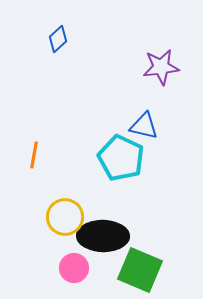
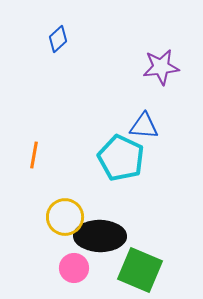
blue triangle: rotated 8 degrees counterclockwise
black ellipse: moved 3 px left
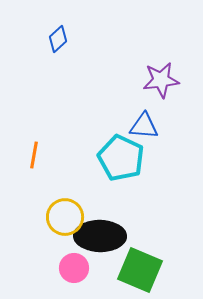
purple star: moved 13 px down
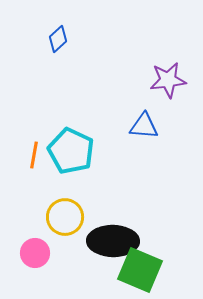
purple star: moved 7 px right
cyan pentagon: moved 50 px left, 7 px up
black ellipse: moved 13 px right, 5 px down
pink circle: moved 39 px left, 15 px up
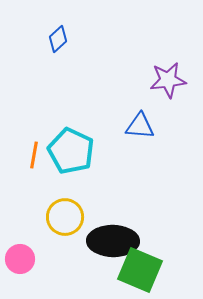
blue triangle: moved 4 px left
pink circle: moved 15 px left, 6 px down
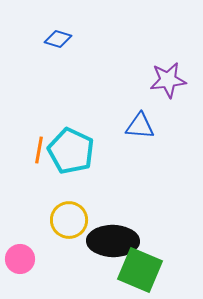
blue diamond: rotated 60 degrees clockwise
orange line: moved 5 px right, 5 px up
yellow circle: moved 4 px right, 3 px down
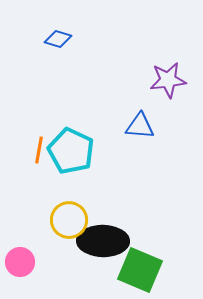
black ellipse: moved 10 px left
pink circle: moved 3 px down
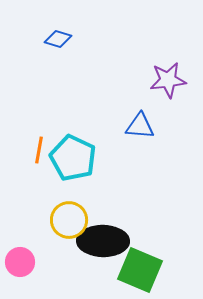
cyan pentagon: moved 2 px right, 7 px down
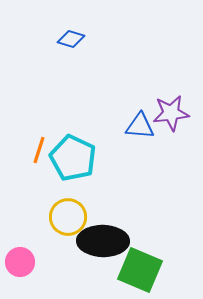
blue diamond: moved 13 px right
purple star: moved 3 px right, 33 px down
orange line: rotated 8 degrees clockwise
yellow circle: moved 1 px left, 3 px up
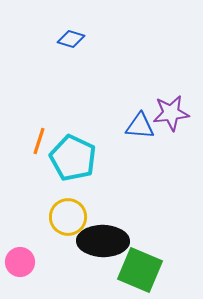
orange line: moved 9 px up
